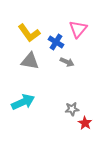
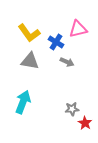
pink triangle: rotated 36 degrees clockwise
cyan arrow: rotated 45 degrees counterclockwise
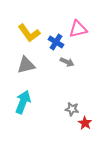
gray triangle: moved 4 px left, 4 px down; rotated 24 degrees counterclockwise
gray star: rotated 16 degrees clockwise
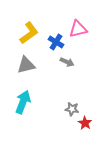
yellow L-shape: rotated 90 degrees counterclockwise
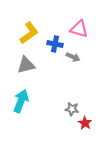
pink triangle: moved 1 px right; rotated 30 degrees clockwise
blue cross: moved 1 px left, 2 px down; rotated 21 degrees counterclockwise
gray arrow: moved 6 px right, 5 px up
cyan arrow: moved 2 px left, 1 px up
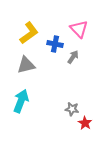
pink triangle: rotated 30 degrees clockwise
gray arrow: rotated 80 degrees counterclockwise
